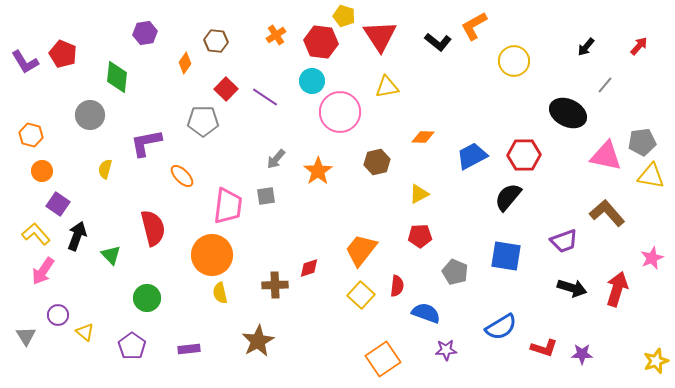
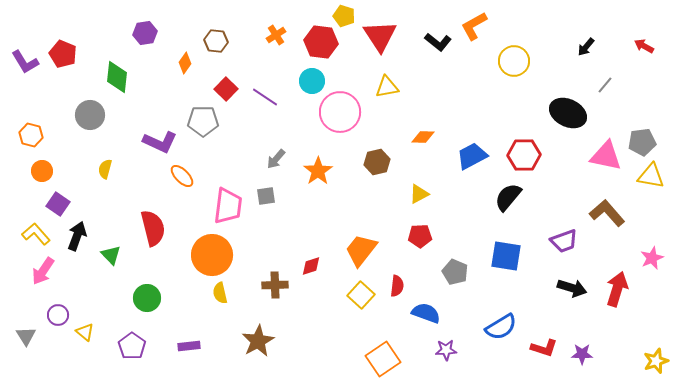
red arrow at (639, 46): moved 5 px right; rotated 102 degrees counterclockwise
purple L-shape at (146, 143): moved 14 px right, 1 px up; rotated 144 degrees counterclockwise
red diamond at (309, 268): moved 2 px right, 2 px up
purple rectangle at (189, 349): moved 3 px up
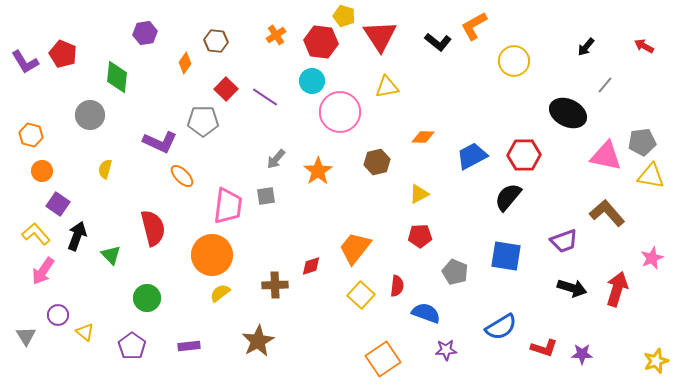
orange trapezoid at (361, 250): moved 6 px left, 2 px up
yellow semicircle at (220, 293): rotated 65 degrees clockwise
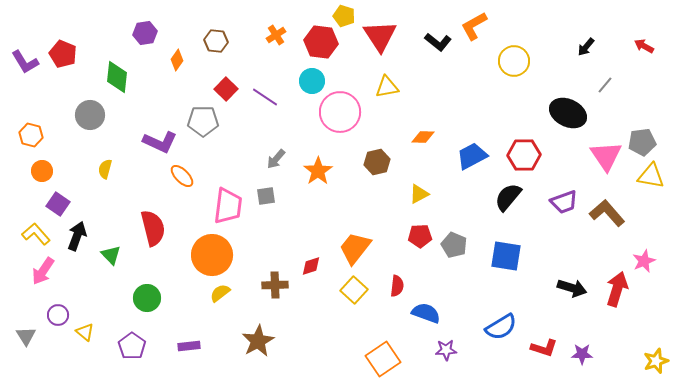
orange diamond at (185, 63): moved 8 px left, 3 px up
pink triangle at (606, 156): rotated 44 degrees clockwise
purple trapezoid at (564, 241): moved 39 px up
pink star at (652, 258): moved 8 px left, 3 px down
gray pentagon at (455, 272): moved 1 px left, 27 px up
yellow square at (361, 295): moved 7 px left, 5 px up
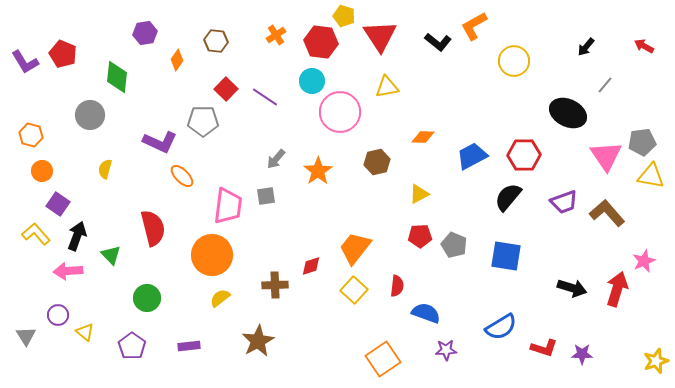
pink arrow at (43, 271): moved 25 px right; rotated 52 degrees clockwise
yellow semicircle at (220, 293): moved 5 px down
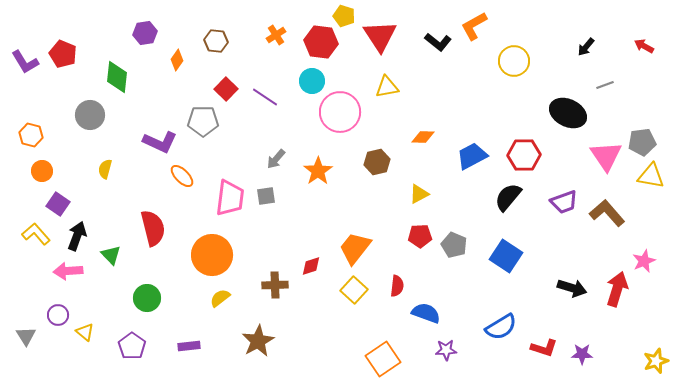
gray line at (605, 85): rotated 30 degrees clockwise
pink trapezoid at (228, 206): moved 2 px right, 8 px up
blue square at (506, 256): rotated 24 degrees clockwise
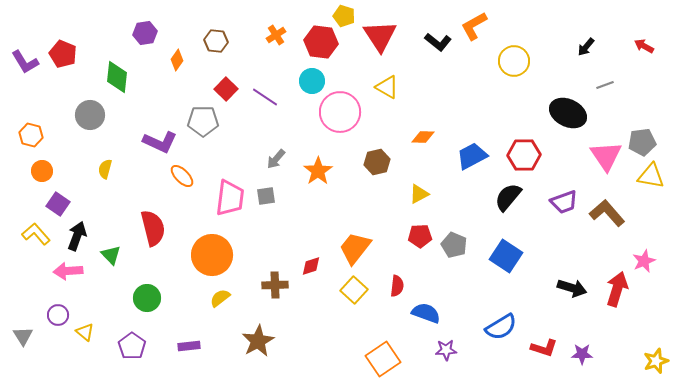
yellow triangle at (387, 87): rotated 40 degrees clockwise
gray triangle at (26, 336): moved 3 px left
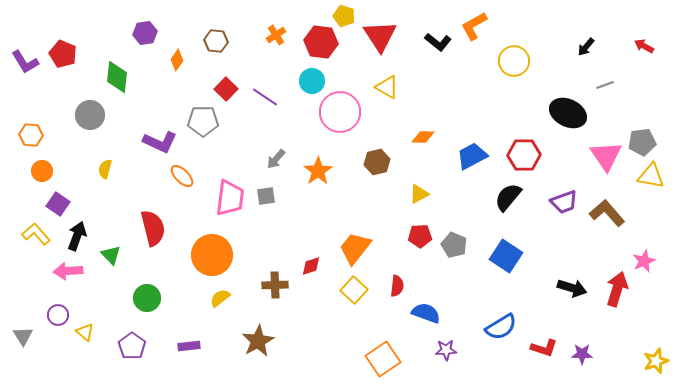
orange hexagon at (31, 135): rotated 10 degrees counterclockwise
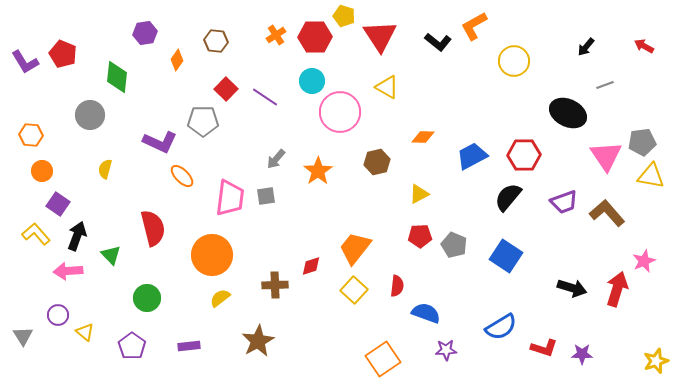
red hexagon at (321, 42): moved 6 px left, 5 px up; rotated 8 degrees counterclockwise
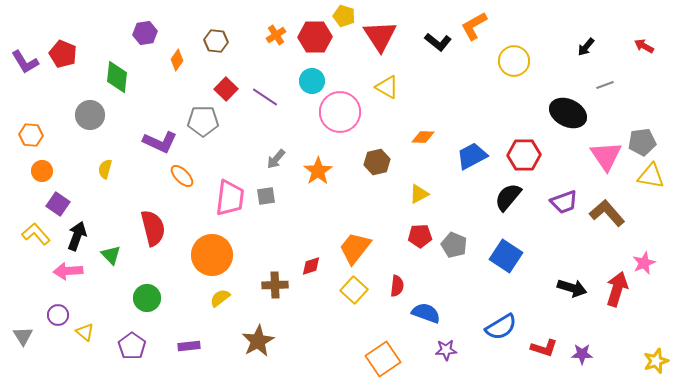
pink star at (644, 261): moved 2 px down
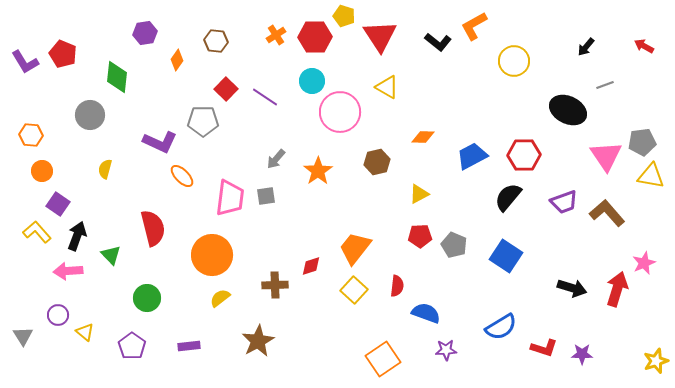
black ellipse at (568, 113): moved 3 px up
yellow L-shape at (36, 234): moved 1 px right, 2 px up
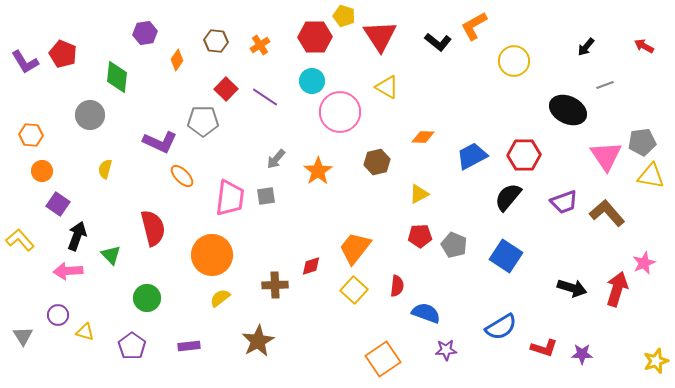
orange cross at (276, 35): moved 16 px left, 10 px down
yellow L-shape at (37, 232): moved 17 px left, 8 px down
yellow triangle at (85, 332): rotated 24 degrees counterclockwise
